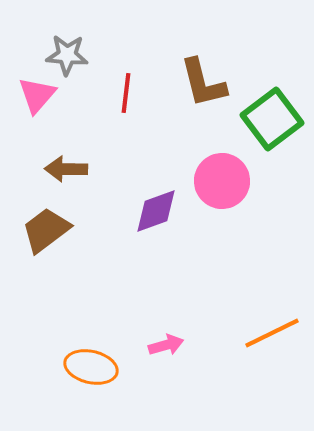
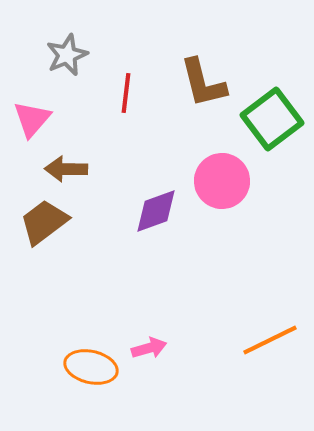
gray star: rotated 27 degrees counterclockwise
pink triangle: moved 5 px left, 24 px down
brown trapezoid: moved 2 px left, 8 px up
orange line: moved 2 px left, 7 px down
pink arrow: moved 17 px left, 3 px down
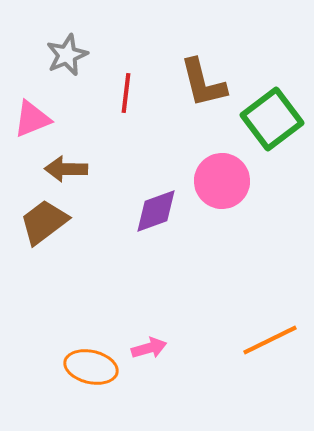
pink triangle: rotated 27 degrees clockwise
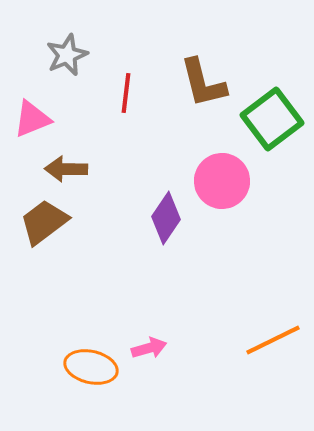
purple diamond: moved 10 px right, 7 px down; rotated 36 degrees counterclockwise
orange line: moved 3 px right
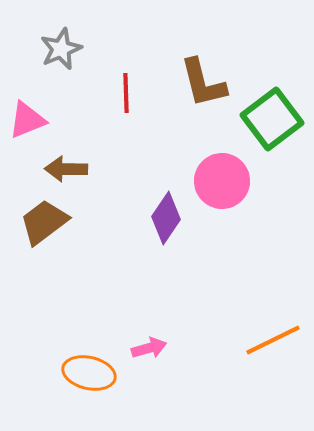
gray star: moved 6 px left, 6 px up
red line: rotated 9 degrees counterclockwise
pink triangle: moved 5 px left, 1 px down
orange ellipse: moved 2 px left, 6 px down
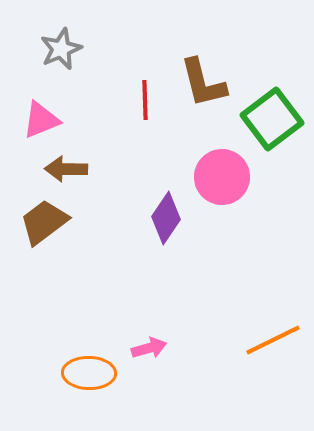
red line: moved 19 px right, 7 px down
pink triangle: moved 14 px right
pink circle: moved 4 px up
orange ellipse: rotated 12 degrees counterclockwise
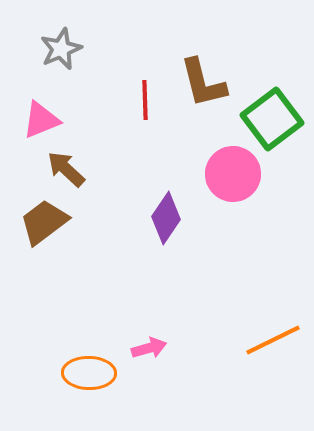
brown arrow: rotated 42 degrees clockwise
pink circle: moved 11 px right, 3 px up
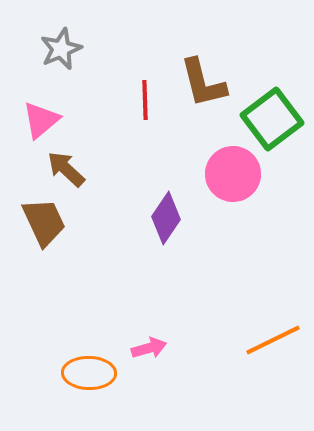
pink triangle: rotated 18 degrees counterclockwise
brown trapezoid: rotated 102 degrees clockwise
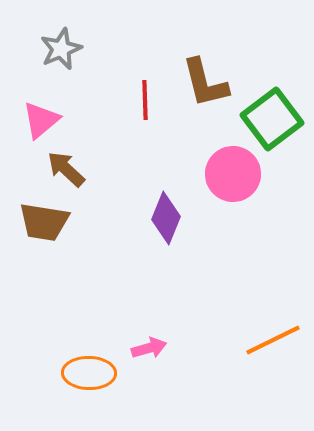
brown L-shape: moved 2 px right
purple diamond: rotated 12 degrees counterclockwise
brown trapezoid: rotated 124 degrees clockwise
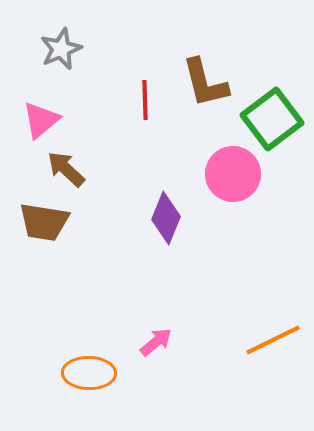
pink arrow: moved 7 px right, 6 px up; rotated 24 degrees counterclockwise
